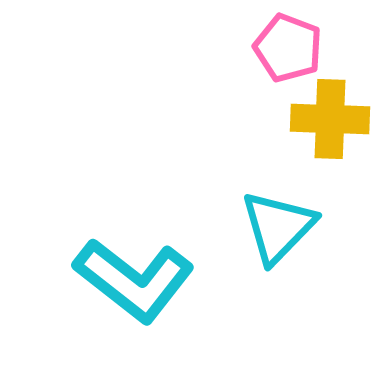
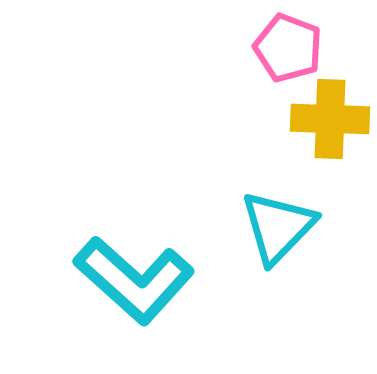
cyan L-shape: rotated 4 degrees clockwise
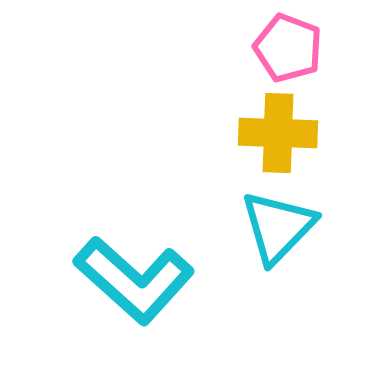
yellow cross: moved 52 px left, 14 px down
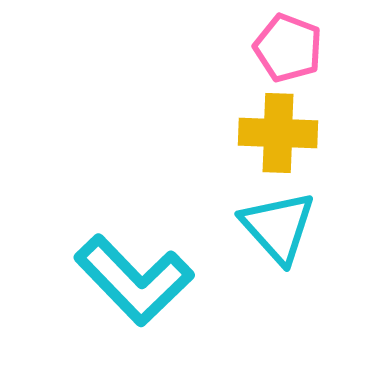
cyan triangle: rotated 26 degrees counterclockwise
cyan L-shape: rotated 4 degrees clockwise
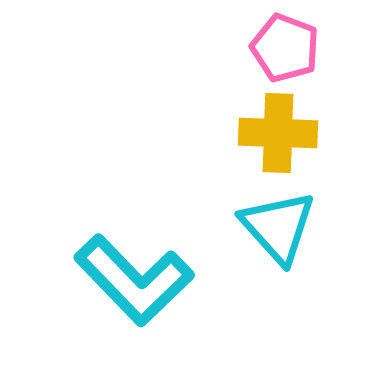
pink pentagon: moved 3 px left
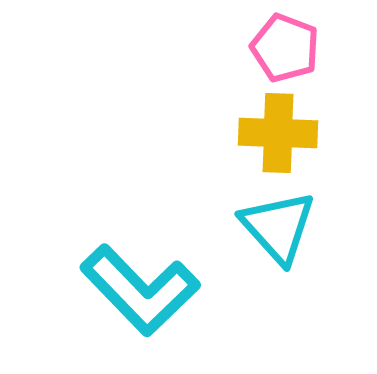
cyan L-shape: moved 6 px right, 10 px down
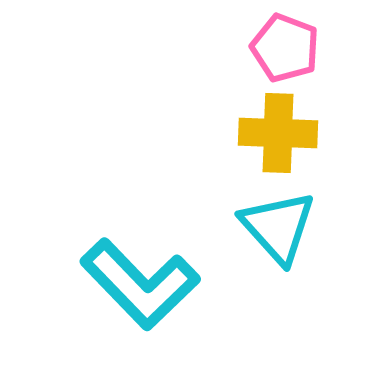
cyan L-shape: moved 6 px up
